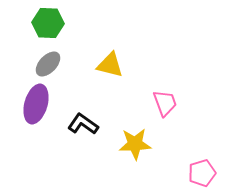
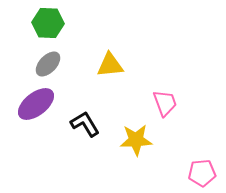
yellow triangle: rotated 20 degrees counterclockwise
purple ellipse: rotated 36 degrees clockwise
black L-shape: moved 2 px right; rotated 24 degrees clockwise
yellow star: moved 1 px right, 4 px up
pink pentagon: rotated 12 degrees clockwise
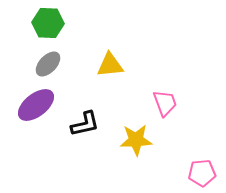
purple ellipse: moved 1 px down
black L-shape: rotated 108 degrees clockwise
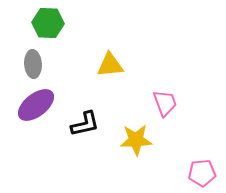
gray ellipse: moved 15 px left; rotated 48 degrees counterclockwise
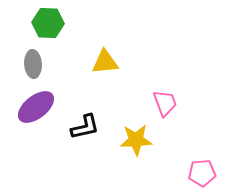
yellow triangle: moved 5 px left, 3 px up
purple ellipse: moved 2 px down
black L-shape: moved 3 px down
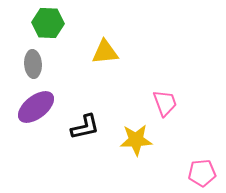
yellow triangle: moved 10 px up
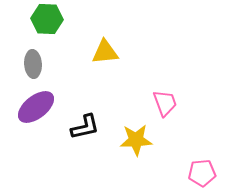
green hexagon: moved 1 px left, 4 px up
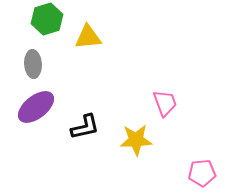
green hexagon: rotated 20 degrees counterclockwise
yellow triangle: moved 17 px left, 15 px up
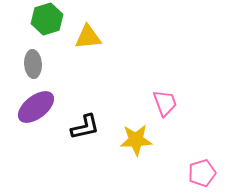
pink pentagon: rotated 12 degrees counterclockwise
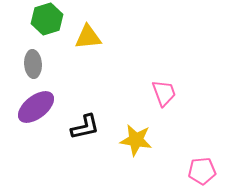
pink trapezoid: moved 1 px left, 10 px up
yellow star: rotated 12 degrees clockwise
pink pentagon: moved 2 px up; rotated 12 degrees clockwise
